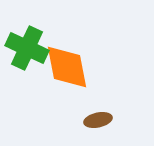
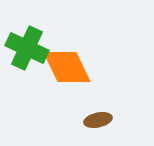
orange diamond: rotated 15 degrees counterclockwise
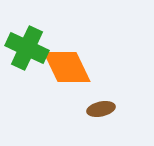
brown ellipse: moved 3 px right, 11 px up
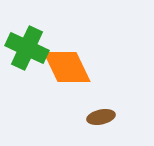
brown ellipse: moved 8 px down
